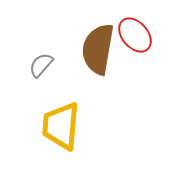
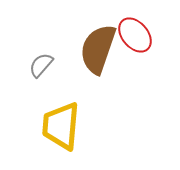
brown semicircle: rotated 9 degrees clockwise
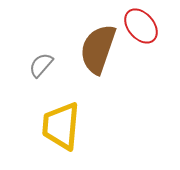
red ellipse: moved 6 px right, 9 px up
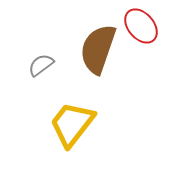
gray semicircle: rotated 12 degrees clockwise
yellow trapezoid: moved 11 px right, 2 px up; rotated 33 degrees clockwise
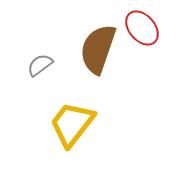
red ellipse: moved 1 px right, 2 px down
gray semicircle: moved 1 px left
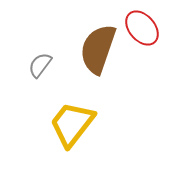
gray semicircle: rotated 16 degrees counterclockwise
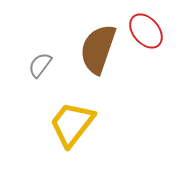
red ellipse: moved 4 px right, 3 px down
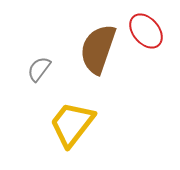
gray semicircle: moved 1 px left, 4 px down
